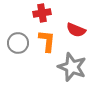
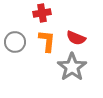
red semicircle: moved 8 px down
gray circle: moved 3 px left, 1 px up
gray star: rotated 16 degrees clockwise
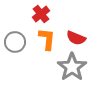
red cross: moved 1 px left, 1 px down; rotated 30 degrees counterclockwise
orange L-shape: moved 2 px up
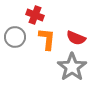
red cross: moved 6 px left, 1 px down; rotated 30 degrees counterclockwise
gray circle: moved 5 px up
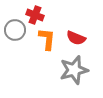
gray circle: moved 7 px up
gray star: moved 2 px right, 3 px down; rotated 20 degrees clockwise
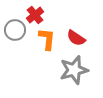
red cross: rotated 30 degrees clockwise
red semicircle: rotated 12 degrees clockwise
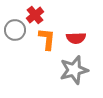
red semicircle: rotated 36 degrees counterclockwise
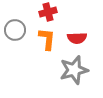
red cross: moved 13 px right, 3 px up; rotated 24 degrees clockwise
red semicircle: moved 1 px right
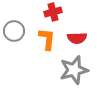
red cross: moved 5 px right
gray circle: moved 1 px left, 1 px down
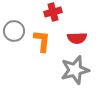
orange L-shape: moved 5 px left, 2 px down
gray star: moved 1 px right
